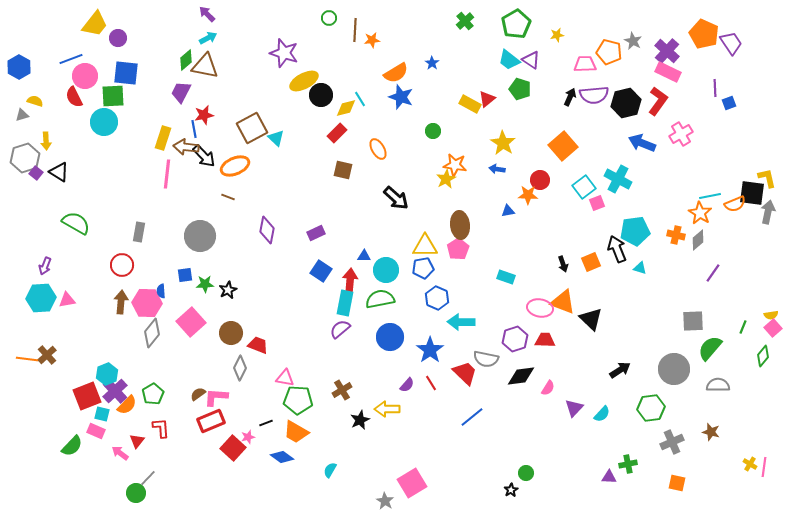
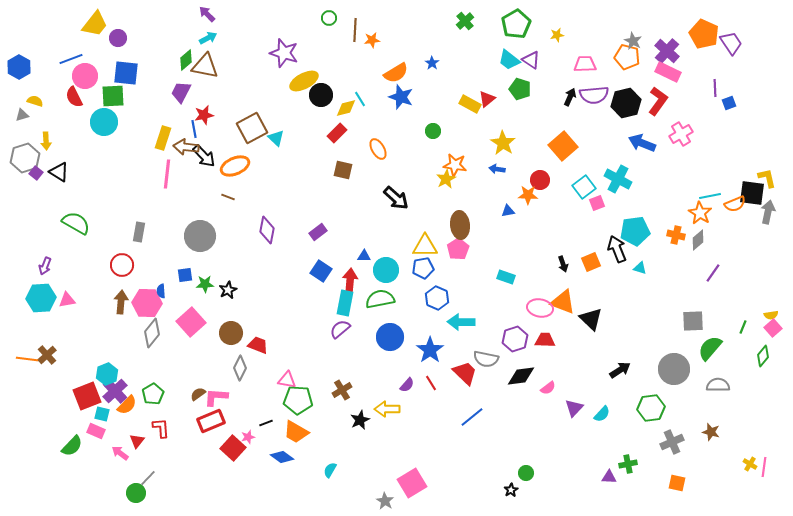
orange pentagon at (609, 52): moved 18 px right, 5 px down
purple rectangle at (316, 233): moved 2 px right, 1 px up; rotated 12 degrees counterclockwise
pink triangle at (285, 378): moved 2 px right, 2 px down
pink semicircle at (548, 388): rotated 21 degrees clockwise
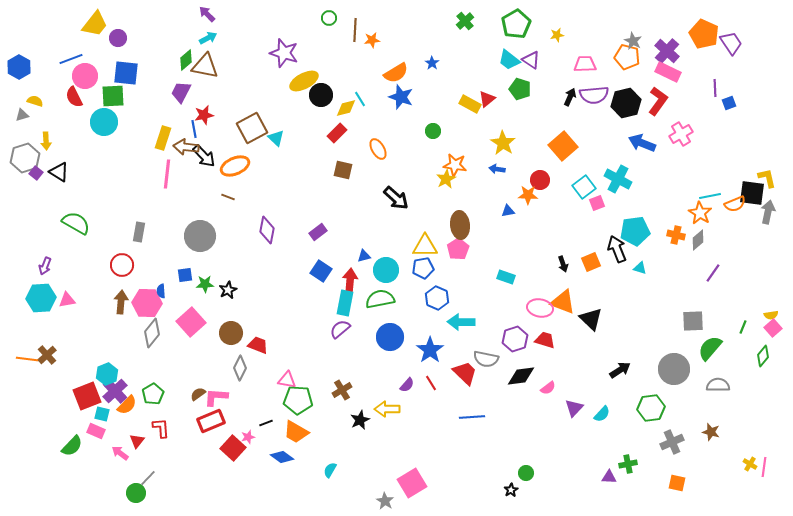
blue triangle at (364, 256): rotated 16 degrees counterclockwise
red trapezoid at (545, 340): rotated 15 degrees clockwise
blue line at (472, 417): rotated 35 degrees clockwise
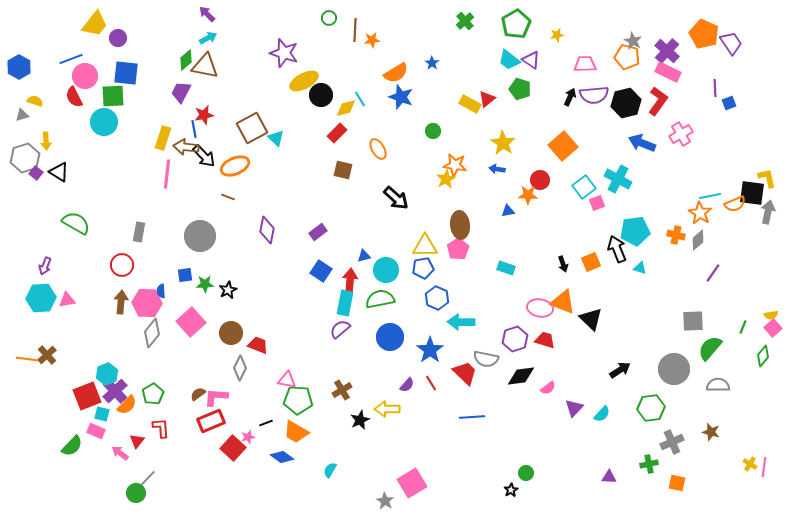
cyan rectangle at (506, 277): moved 9 px up
green cross at (628, 464): moved 21 px right
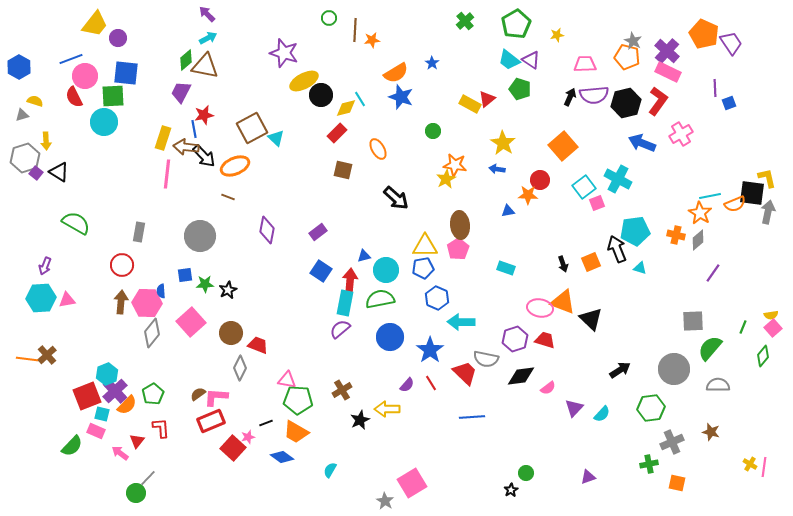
purple triangle at (609, 477): moved 21 px left; rotated 21 degrees counterclockwise
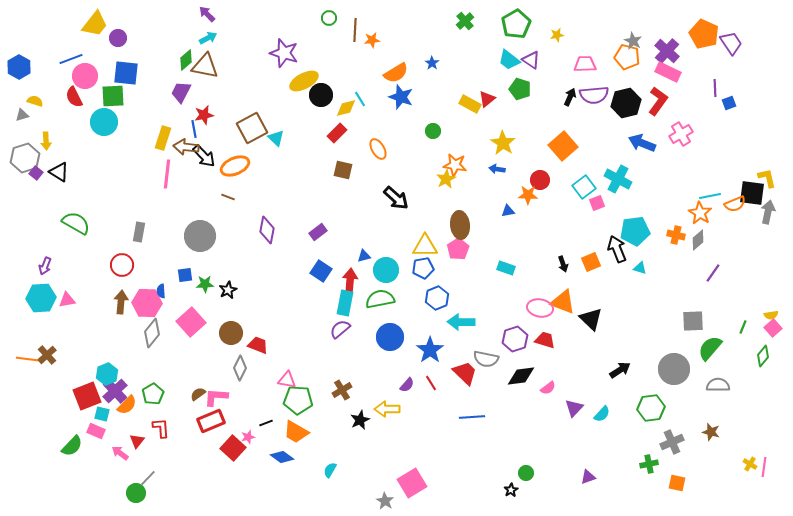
blue hexagon at (437, 298): rotated 15 degrees clockwise
